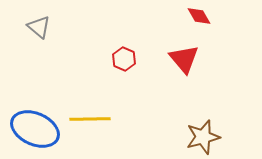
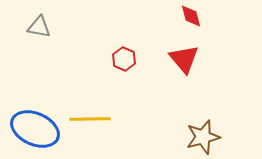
red diamond: moved 8 px left; rotated 15 degrees clockwise
gray triangle: rotated 30 degrees counterclockwise
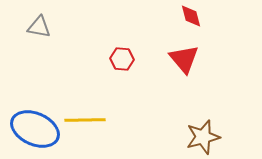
red hexagon: moved 2 px left; rotated 20 degrees counterclockwise
yellow line: moved 5 px left, 1 px down
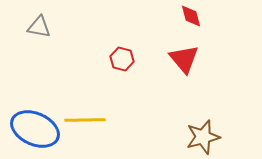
red hexagon: rotated 10 degrees clockwise
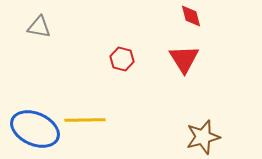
red triangle: rotated 8 degrees clockwise
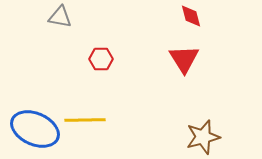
gray triangle: moved 21 px right, 10 px up
red hexagon: moved 21 px left; rotated 15 degrees counterclockwise
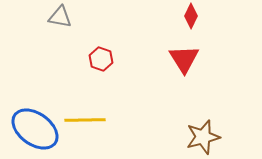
red diamond: rotated 40 degrees clockwise
red hexagon: rotated 20 degrees clockwise
blue ellipse: rotated 12 degrees clockwise
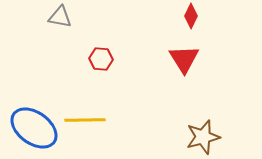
red hexagon: rotated 15 degrees counterclockwise
blue ellipse: moved 1 px left, 1 px up
